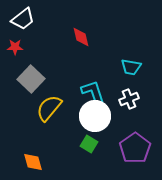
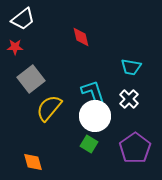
gray square: rotated 8 degrees clockwise
white cross: rotated 24 degrees counterclockwise
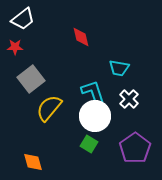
cyan trapezoid: moved 12 px left, 1 px down
